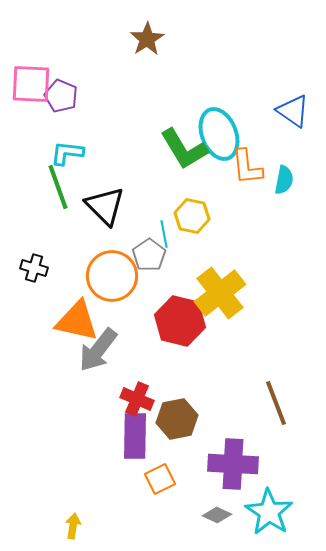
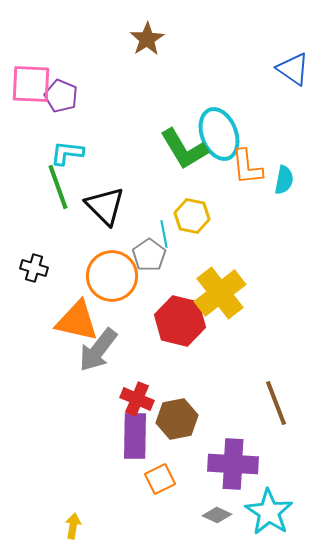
blue triangle: moved 42 px up
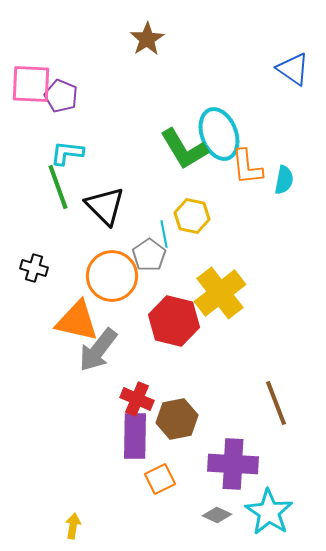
red hexagon: moved 6 px left
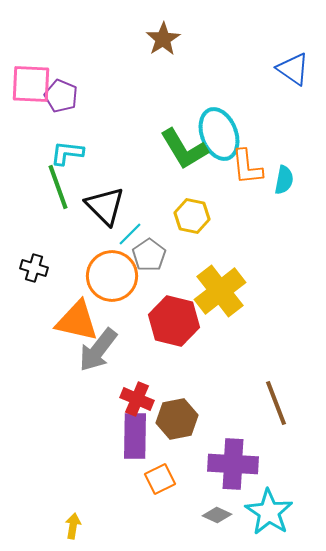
brown star: moved 16 px right
cyan line: moved 34 px left; rotated 56 degrees clockwise
yellow cross: moved 2 px up
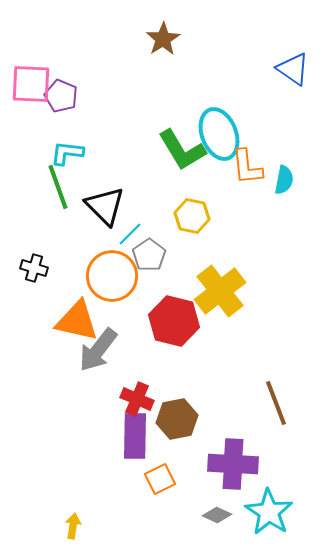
green L-shape: moved 2 px left, 1 px down
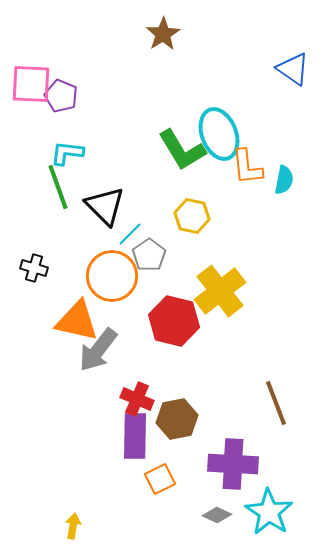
brown star: moved 5 px up
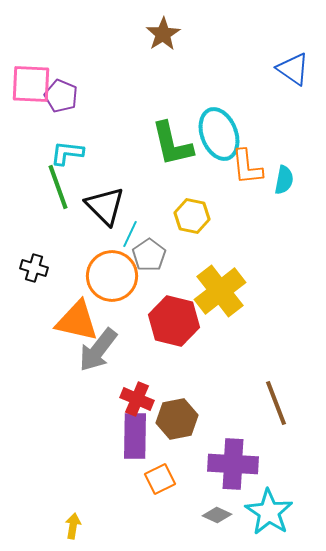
green L-shape: moved 10 px left, 6 px up; rotated 18 degrees clockwise
cyan line: rotated 20 degrees counterclockwise
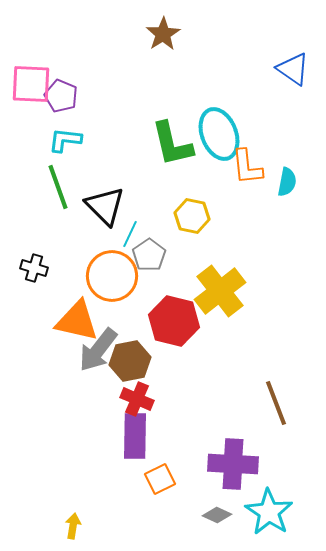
cyan L-shape: moved 2 px left, 13 px up
cyan semicircle: moved 3 px right, 2 px down
brown hexagon: moved 47 px left, 58 px up
